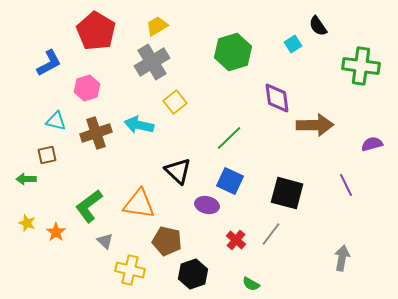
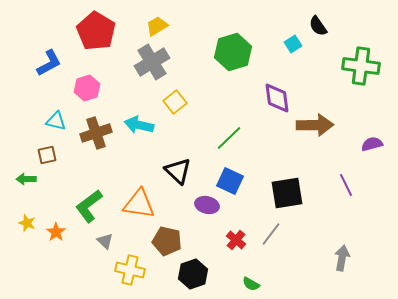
black square: rotated 24 degrees counterclockwise
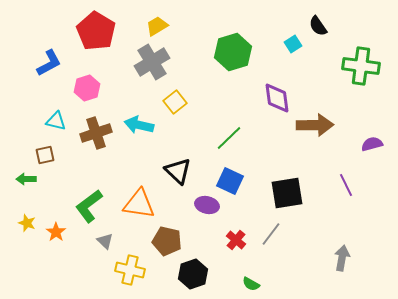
brown square: moved 2 px left
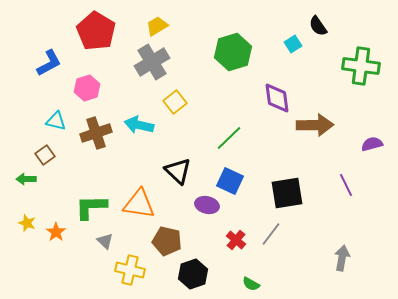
brown square: rotated 24 degrees counterclockwise
green L-shape: moved 2 px right, 1 px down; rotated 36 degrees clockwise
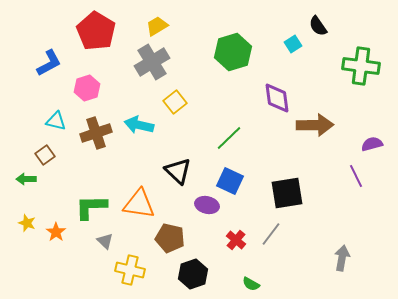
purple line: moved 10 px right, 9 px up
brown pentagon: moved 3 px right, 3 px up
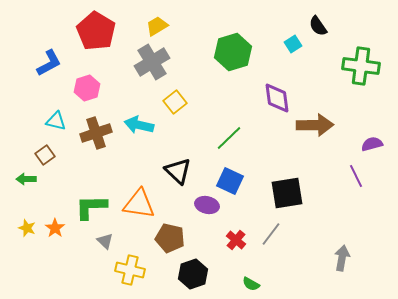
yellow star: moved 5 px down
orange star: moved 1 px left, 4 px up
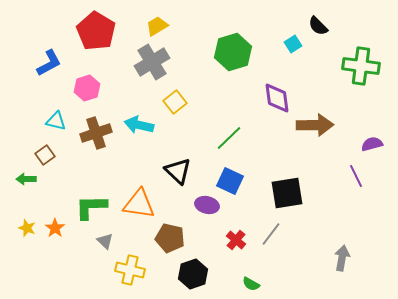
black semicircle: rotated 10 degrees counterclockwise
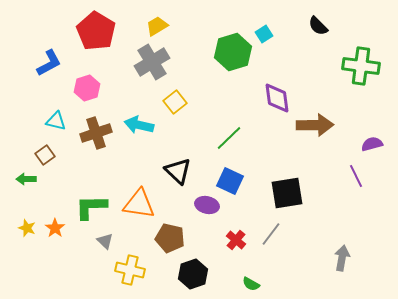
cyan square: moved 29 px left, 10 px up
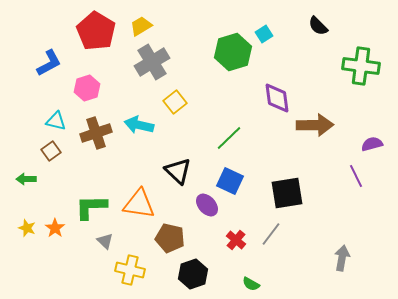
yellow trapezoid: moved 16 px left
brown square: moved 6 px right, 4 px up
purple ellipse: rotated 35 degrees clockwise
